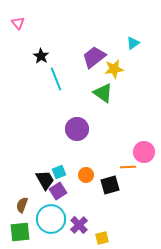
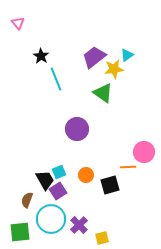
cyan triangle: moved 6 px left, 12 px down
brown semicircle: moved 5 px right, 5 px up
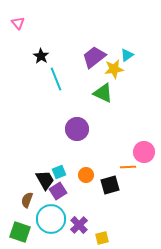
green triangle: rotated 10 degrees counterclockwise
green square: rotated 25 degrees clockwise
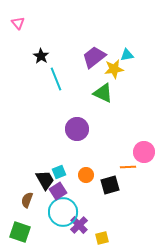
cyan triangle: rotated 24 degrees clockwise
cyan circle: moved 12 px right, 7 px up
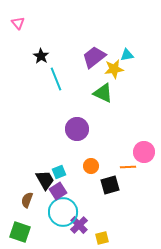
orange circle: moved 5 px right, 9 px up
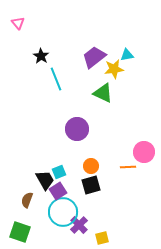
black square: moved 19 px left
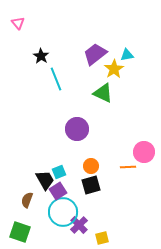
purple trapezoid: moved 1 px right, 3 px up
yellow star: rotated 24 degrees counterclockwise
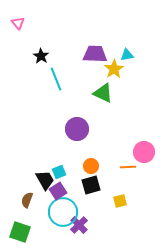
purple trapezoid: rotated 40 degrees clockwise
yellow square: moved 18 px right, 37 px up
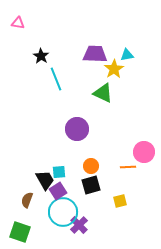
pink triangle: rotated 40 degrees counterclockwise
cyan square: rotated 16 degrees clockwise
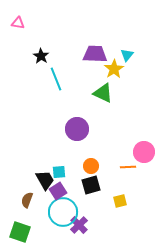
cyan triangle: rotated 40 degrees counterclockwise
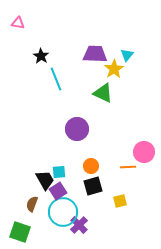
black square: moved 2 px right, 1 px down
brown semicircle: moved 5 px right, 4 px down
